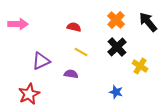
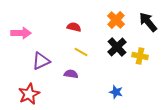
pink arrow: moved 3 px right, 9 px down
yellow cross: moved 10 px up; rotated 21 degrees counterclockwise
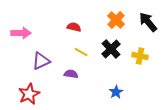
black cross: moved 6 px left, 2 px down
blue star: rotated 24 degrees clockwise
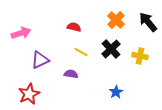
pink arrow: rotated 18 degrees counterclockwise
purple triangle: moved 1 px left, 1 px up
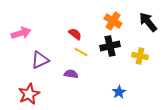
orange cross: moved 3 px left, 1 px down; rotated 12 degrees counterclockwise
red semicircle: moved 1 px right, 7 px down; rotated 24 degrees clockwise
black cross: moved 1 px left, 3 px up; rotated 30 degrees clockwise
blue star: moved 3 px right
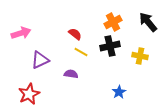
orange cross: moved 1 px down; rotated 30 degrees clockwise
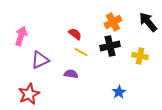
pink arrow: moved 3 px down; rotated 54 degrees counterclockwise
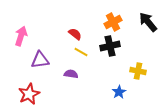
yellow cross: moved 2 px left, 15 px down
purple triangle: rotated 18 degrees clockwise
